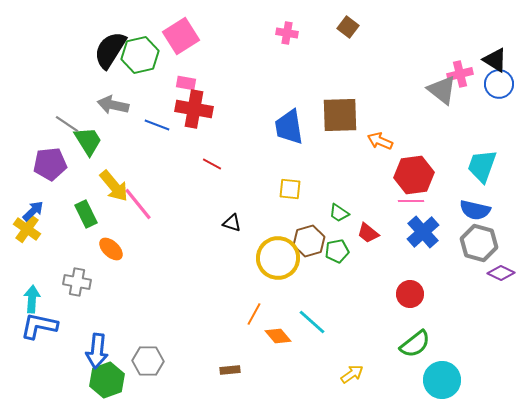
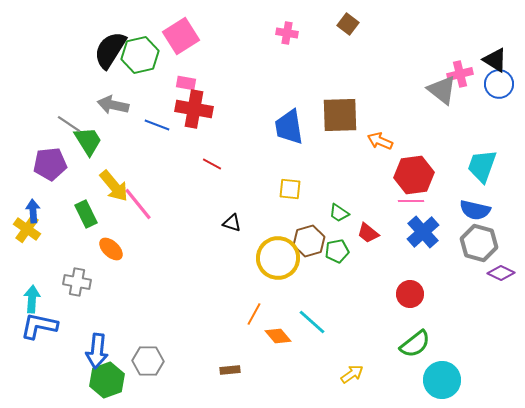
brown square at (348, 27): moved 3 px up
gray line at (67, 124): moved 2 px right
blue arrow at (33, 211): rotated 50 degrees counterclockwise
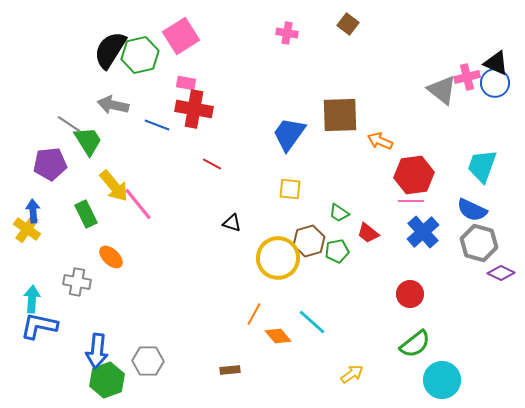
black triangle at (495, 60): moved 1 px right, 3 px down; rotated 8 degrees counterclockwise
pink cross at (460, 74): moved 7 px right, 3 px down
blue circle at (499, 84): moved 4 px left, 1 px up
blue trapezoid at (289, 127): moved 7 px down; rotated 45 degrees clockwise
blue semicircle at (475, 210): moved 3 px left; rotated 12 degrees clockwise
orange ellipse at (111, 249): moved 8 px down
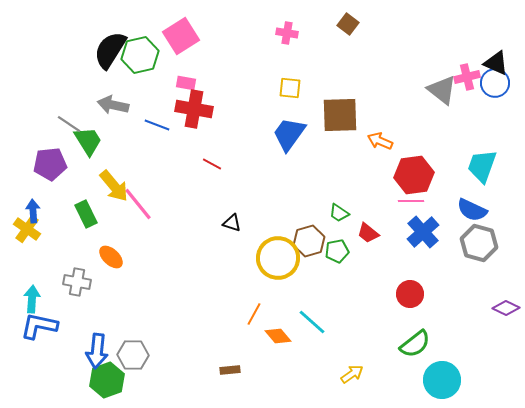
yellow square at (290, 189): moved 101 px up
purple diamond at (501, 273): moved 5 px right, 35 px down
gray hexagon at (148, 361): moved 15 px left, 6 px up
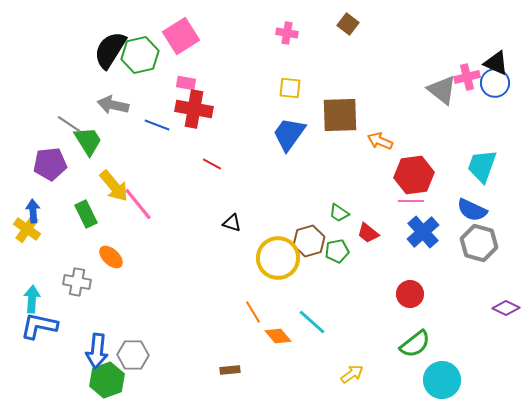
orange line at (254, 314): moved 1 px left, 2 px up; rotated 60 degrees counterclockwise
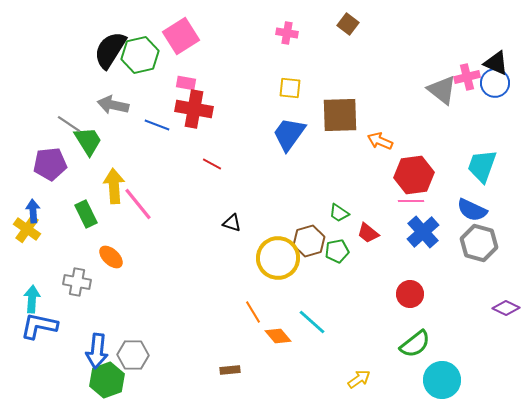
yellow arrow at (114, 186): rotated 144 degrees counterclockwise
yellow arrow at (352, 374): moved 7 px right, 5 px down
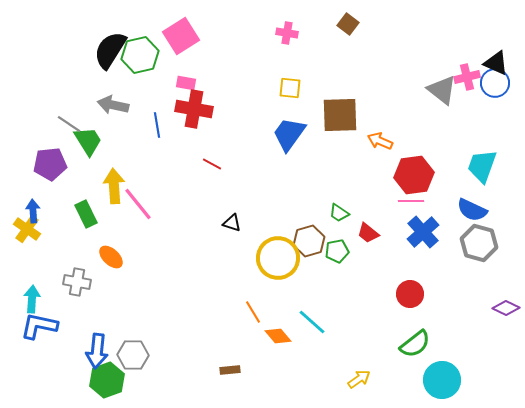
blue line at (157, 125): rotated 60 degrees clockwise
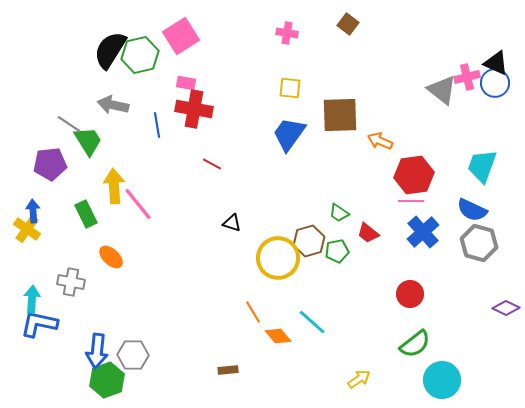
gray cross at (77, 282): moved 6 px left
blue L-shape at (39, 326): moved 2 px up
brown rectangle at (230, 370): moved 2 px left
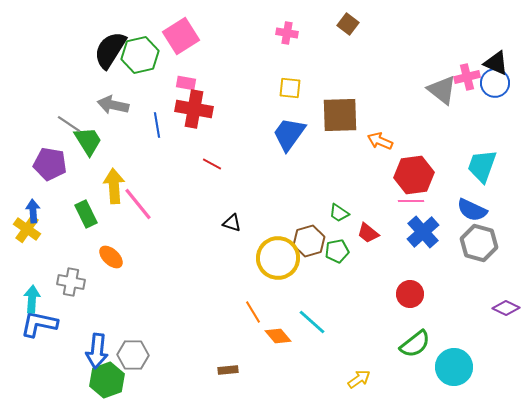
purple pentagon at (50, 164): rotated 16 degrees clockwise
cyan circle at (442, 380): moved 12 px right, 13 px up
